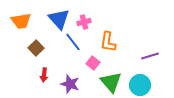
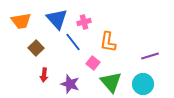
blue triangle: moved 2 px left
cyan circle: moved 3 px right, 1 px up
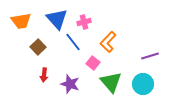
orange L-shape: rotated 35 degrees clockwise
brown square: moved 2 px right, 1 px up
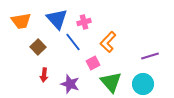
pink square: rotated 24 degrees clockwise
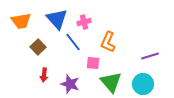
orange L-shape: rotated 20 degrees counterclockwise
pink square: rotated 32 degrees clockwise
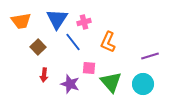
blue triangle: rotated 15 degrees clockwise
pink square: moved 4 px left, 5 px down
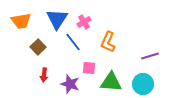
pink cross: rotated 16 degrees counterclockwise
green triangle: rotated 45 degrees counterclockwise
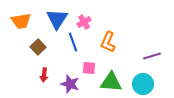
blue line: rotated 18 degrees clockwise
purple line: moved 2 px right
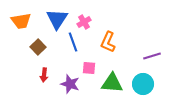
green triangle: moved 1 px right, 1 px down
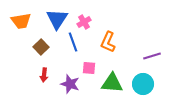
brown square: moved 3 px right
